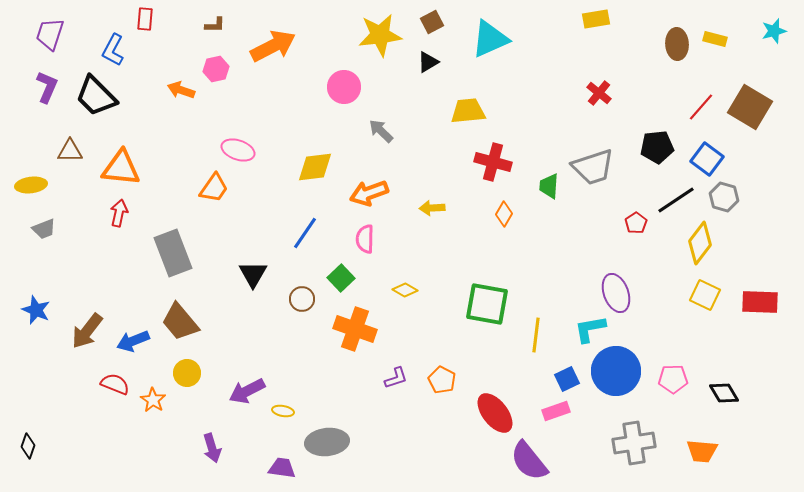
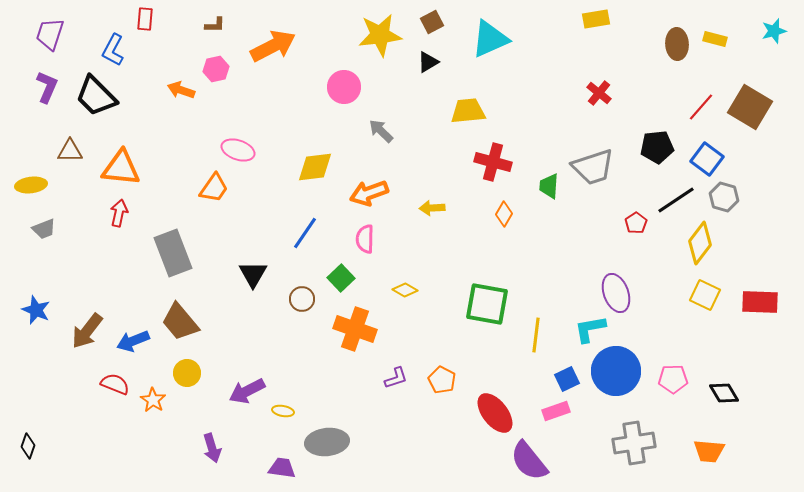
orange trapezoid at (702, 451): moved 7 px right
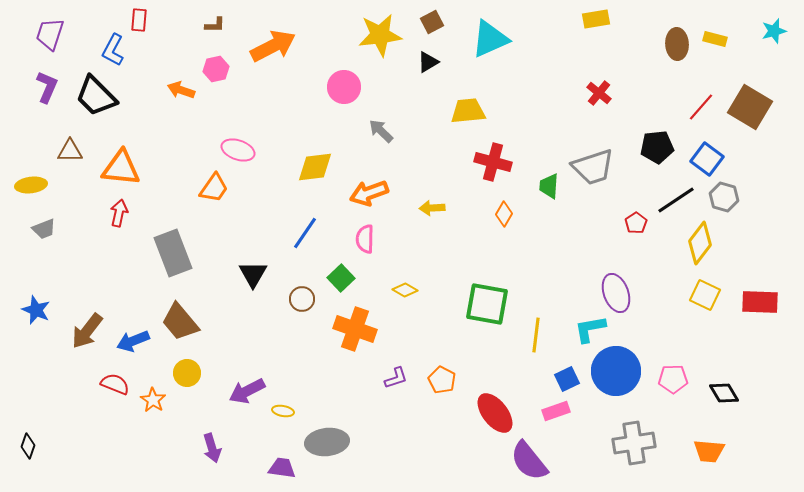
red rectangle at (145, 19): moved 6 px left, 1 px down
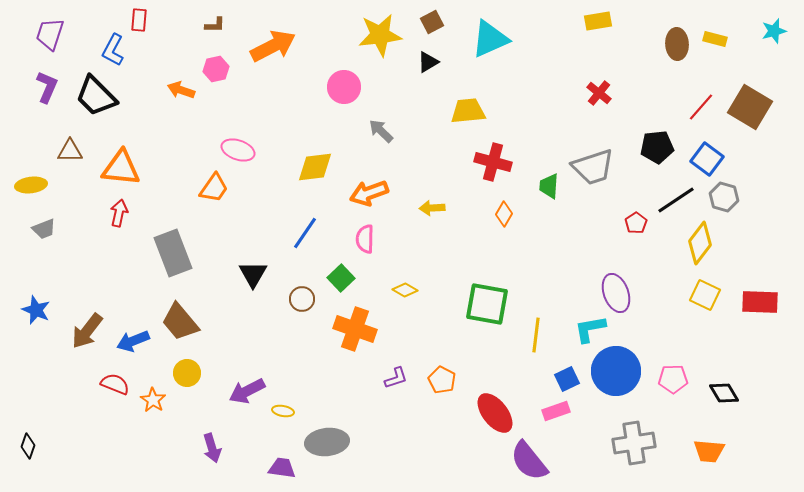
yellow rectangle at (596, 19): moved 2 px right, 2 px down
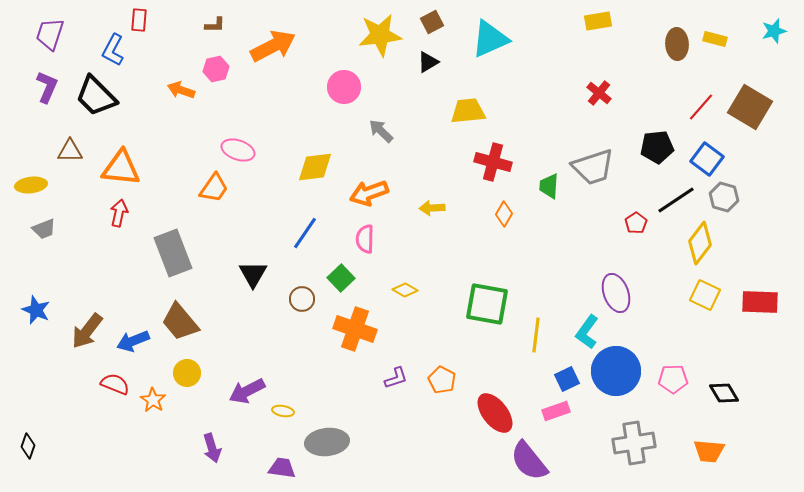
cyan L-shape at (590, 329): moved 3 px left, 3 px down; rotated 44 degrees counterclockwise
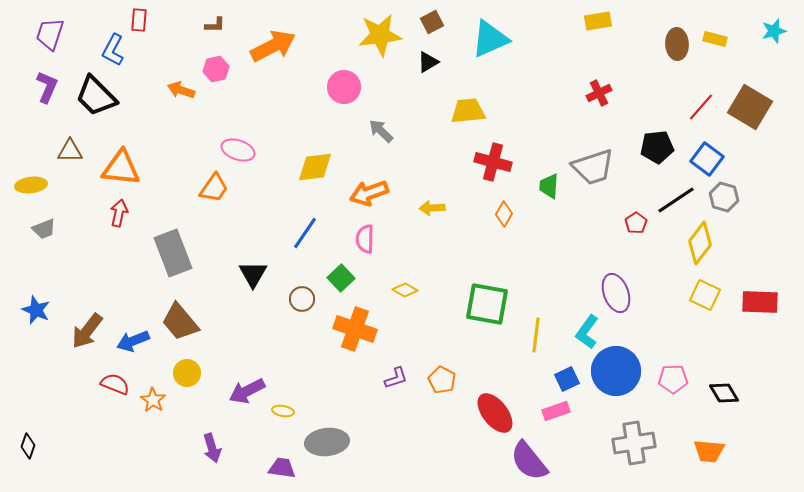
red cross at (599, 93): rotated 25 degrees clockwise
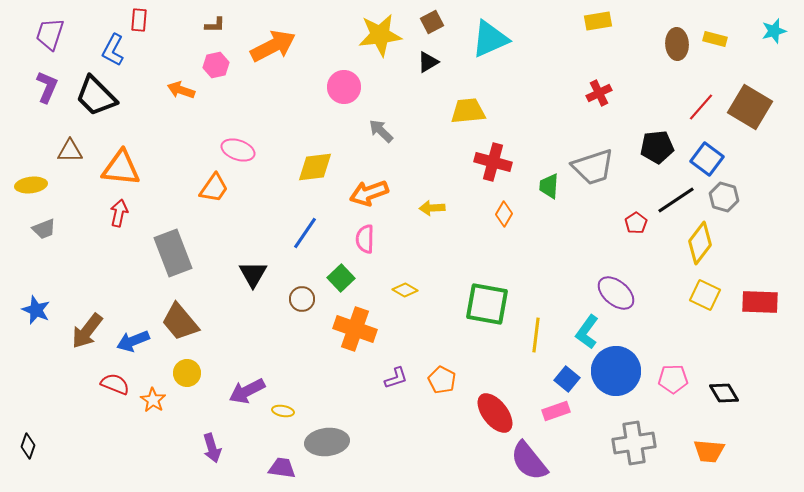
pink hexagon at (216, 69): moved 4 px up
purple ellipse at (616, 293): rotated 30 degrees counterclockwise
blue square at (567, 379): rotated 25 degrees counterclockwise
